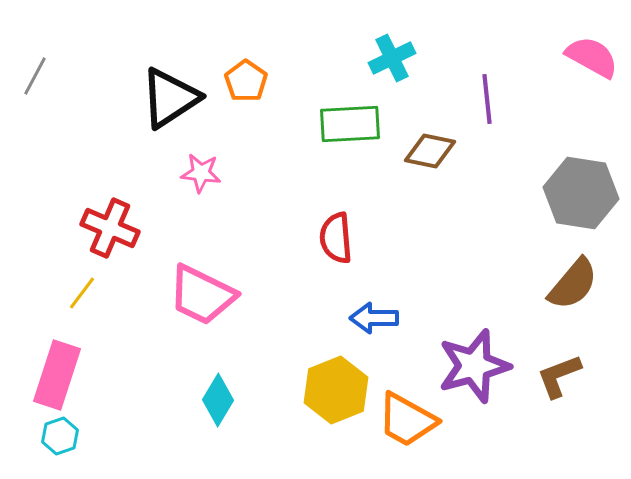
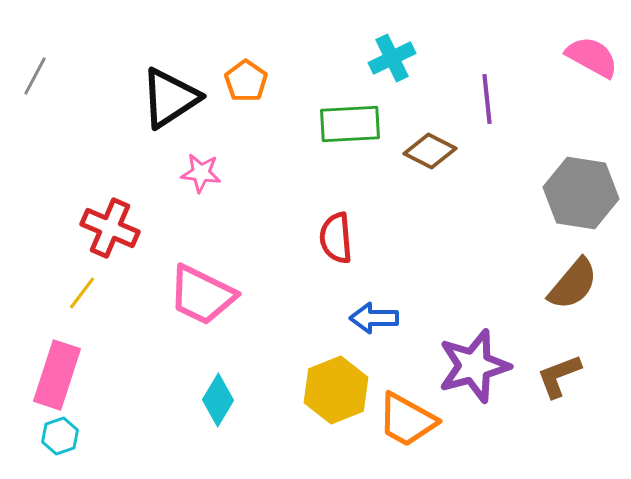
brown diamond: rotated 15 degrees clockwise
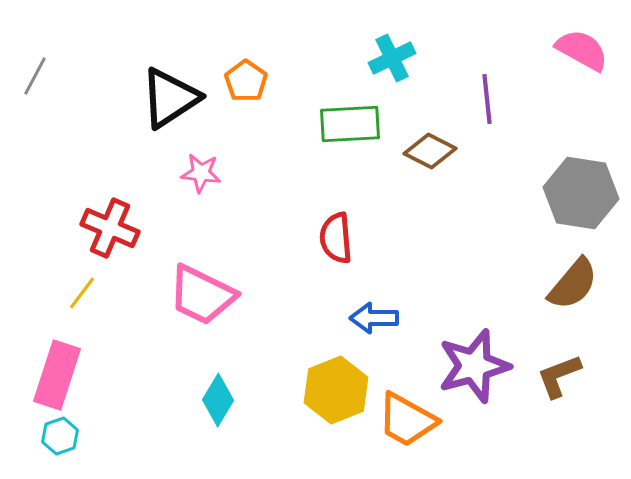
pink semicircle: moved 10 px left, 7 px up
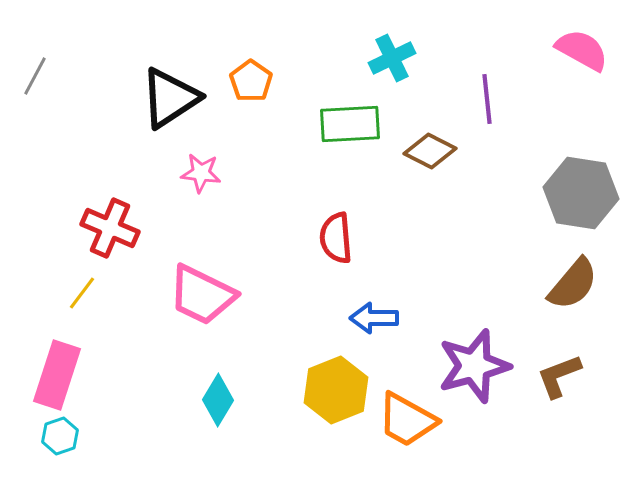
orange pentagon: moved 5 px right
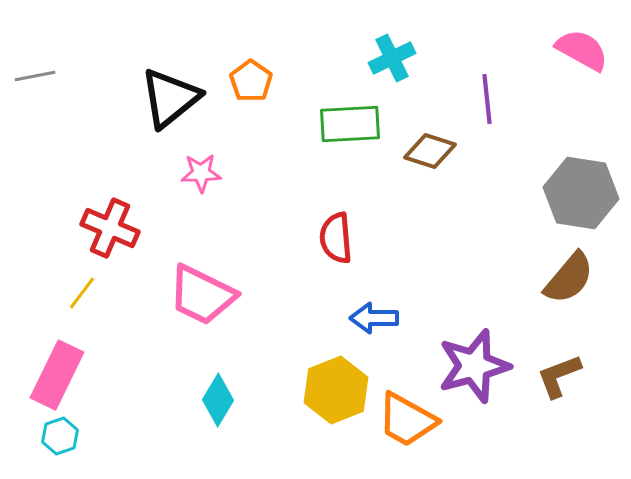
gray line: rotated 51 degrees clockwise
black triangle: rotated 6 degrees counterclockwise
brown diamond: rotated 9 degrees counterclockwise
pink star: rotated 9 degrees counterclockwise
brown semicircle: moved 4 px left, 6 px up
pink rectangle: rotated 8 degrees clockwise
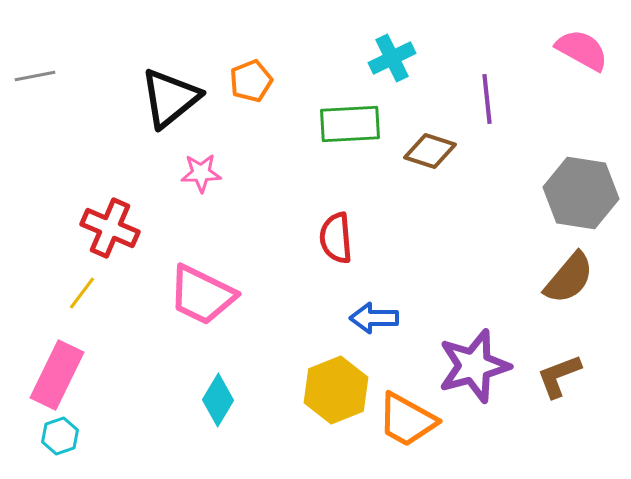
orange pentagon: rotated 15 degrees clockwise
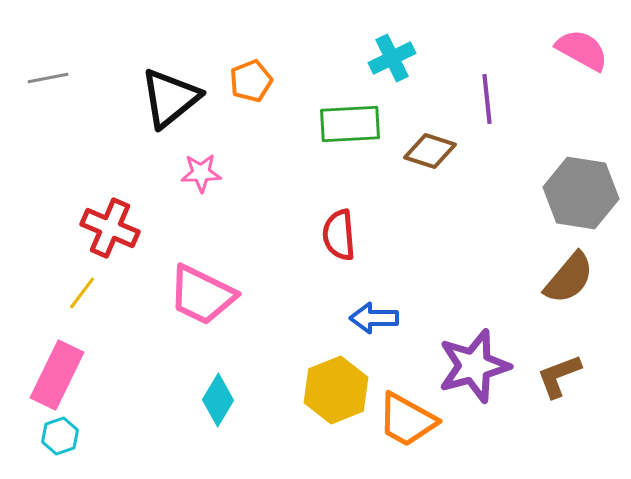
gray line: moved 13 px right, 2 px down
red semicircle: moved 3 px right, 3 px up
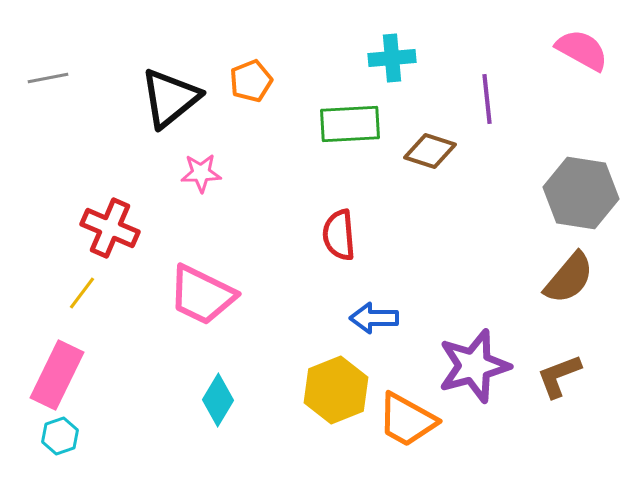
cyan cross: rotated 21 degrees clockwise
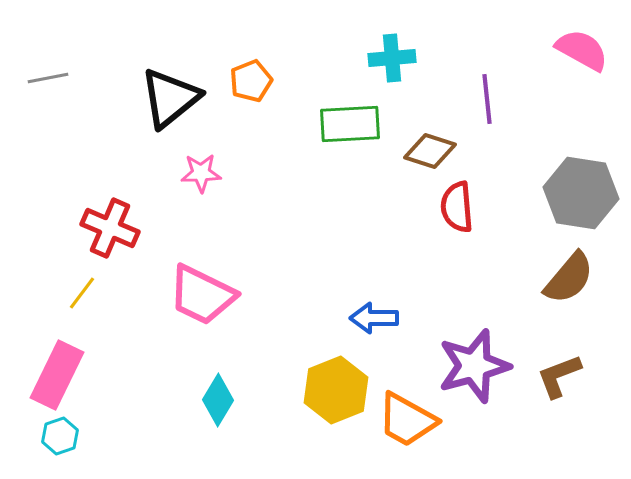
red semicircle: moved 118 px right, 28 px up
